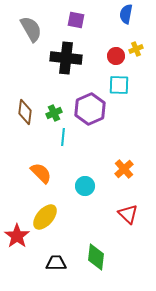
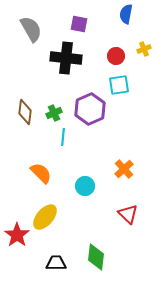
purple square: moved 3 px right, 4 px down
yellow cross: moved 8 px right
cyan square: rotated 10 degrees counterclockwise
red star: moved 1 px up
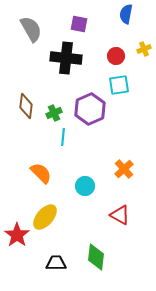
brown diamond: moved 1 px right, 6 px up
red triangle: moved 8 px left, 1 px down; rotated 15 degrees counterclockwise
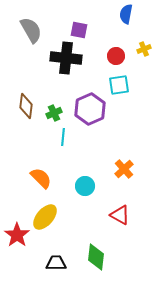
purple square: moved 6 px down
gray semicircle: moved 1 px down
orange semicircle: moved 5 px down
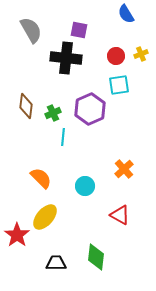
blue semicircle: rotated 42 degrees counterclockwise
yellow cross: moved 3 px left, 5 px down
green cross: moved 1 px left
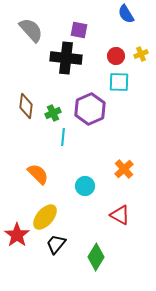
gray semicircle: rotated 12 degrees counterclockwise
cyan square: moved 3 px up; rotated 10 degrees clockwise
orange semicircle: moved 3 px left, 4 px up
green diamond: rotated 24 degrees clockwise
black trapezoid: moved 19 px up; rotated 50 degrees counterclockwise
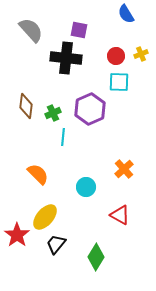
cyan circle: moved 1 px right, 1 px down
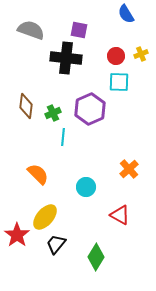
gray semicircle: rotated 28 degrees counterclockwise
orange cross: moved 5 px right
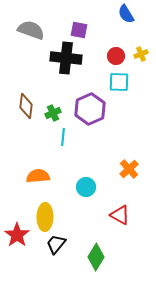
orange semicircle: moved 2 px down; rotated 50 degrees counterclockwise
yellow ellipse: rotated 40 degrees counterclockwise
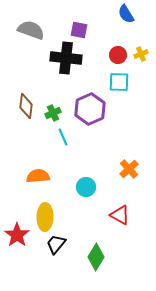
red circle: moved 2 px right, 1 px up
cyan line: rotated 30 degrees counterclockwise
